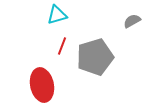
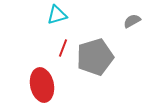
red line: moved 1 px right, 2 px down
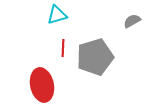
red line: rotated 18 degrees counterclockwise
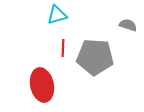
gray semicircle: moved 4 px left, 4 px down; rotated 48 degrees clockwise
gray pentagon: rotated 21 degrees clockwise
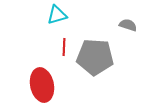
red line: moved 1 px right, 1 px up
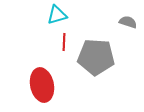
gray semicircle: moved 3 px up
red line: moved 5 px up
gray pentagon: moved 1 px right
